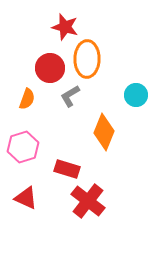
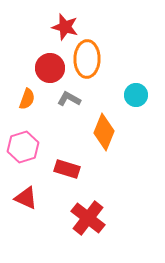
gray L-shape: moved 1 px left, 3 px down; rotated 60 degrees clockwise
red cross: moved 17 px down
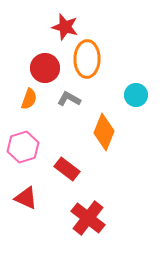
red circle: moved 5 px left
orange semicircle: moved 2 px right
red rectangle: rotated 20 degrees clockwise
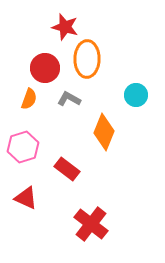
red cross: moved 3 px right, 6 px down
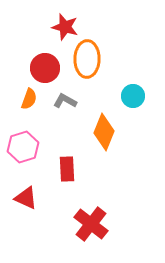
cyan circle: moved 3 px left, 1 px down
gray L-shape: moved 4 px left, 2 px down
red rectangle: rotated 50 degrees clockwise
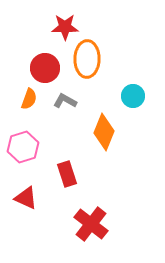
red star: rotated 16 degrees counterclockwise
red rectangle: moved 5 px down; rotated 15 degrees counterclockwise
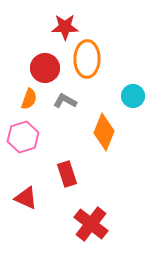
pink hexagon: moved 10 px up
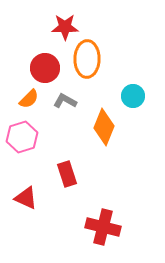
orange semicircle: rotated 25 degrees clockwise
orange diamond: moved 5 px up
pink hexagon: moved 1 px left
red cross: moved 12 px right, 3 px down; rotated 24 degrees counterclockwise
